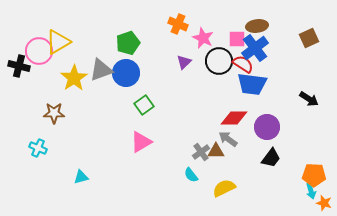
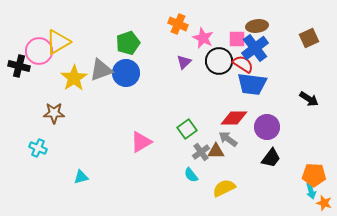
green square: moved 43 px right, 24 px down
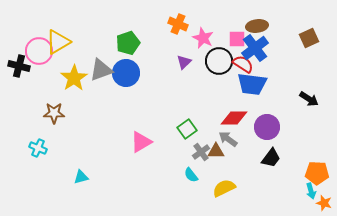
orange pentagon: moved 3 px right, 2 px up
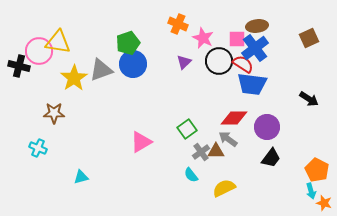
yellow triangle: rotated 40 degrees clockwise
blue circle: moved 7 px right, 9 px up
orange pentagon: moved 3 px up; rotated 25 degrees clockwise
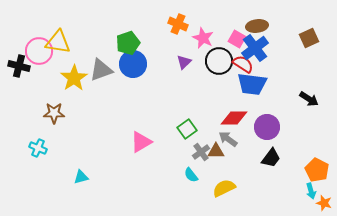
pink square: rotated 30 degrees clockwise
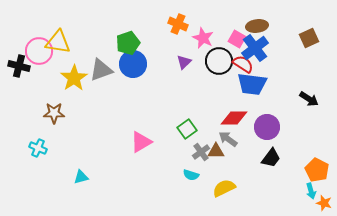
cyan semicircle: rotated 35 degrees counterclockwise
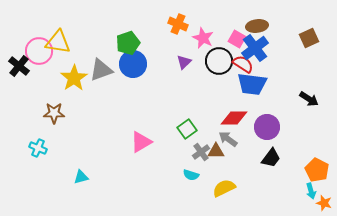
black cross: rotated 25 degrees clockwise
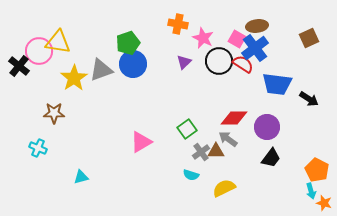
orange cross: rotated 12 degrees counterclockwise
blue trapezoid: moved 25 px right
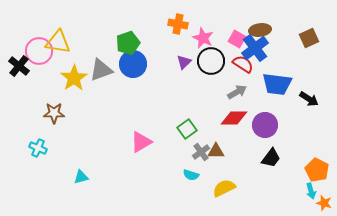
brown ellipse: moved 3 px right, 4 px down
black circle: moved 8 px left
purple circle: moved 2 px left, 2 px up
gray arrow: moved 9 px right, 47 px up; rotated 114 degrees clockwise
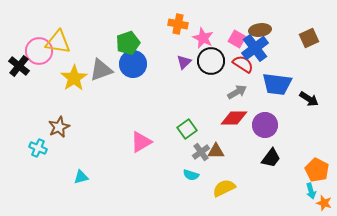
brown star: moved 5 px right, 14 px down; rotated 25 degrees counterclockwise
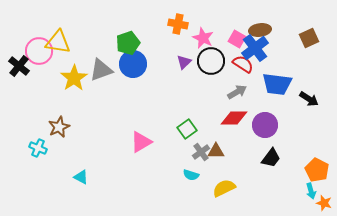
cyan triangle: rotated 42 degrees clockwise
